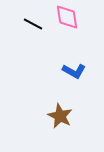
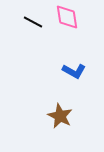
black line: moved 2 px up
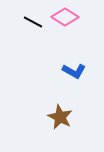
pink diamond: moved 2 px left; rotated 48 degrees counterclockwise
brown star: moved 1 px down
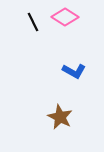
black line: rotated 36 degrees clockwise
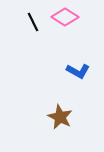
blue L-shape: moved 4 px right
